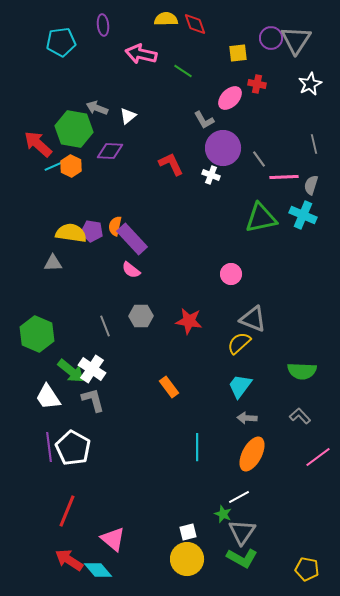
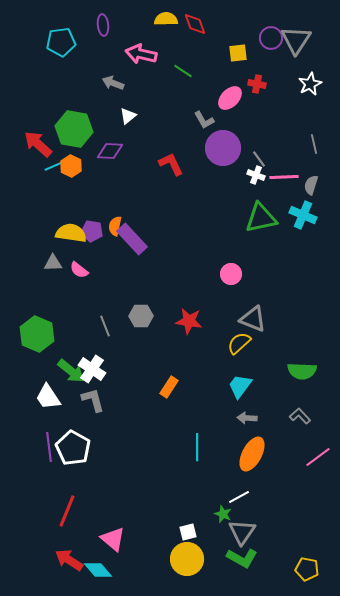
gray arrow at (97, 108): moved 16 px right, 25 px up
white cross at (211, 175): moved 45 px right
pink semicircle at (131, 270): moved 52 px left
orange rectangle at (169, 387): rotated 70 degrees clockwise
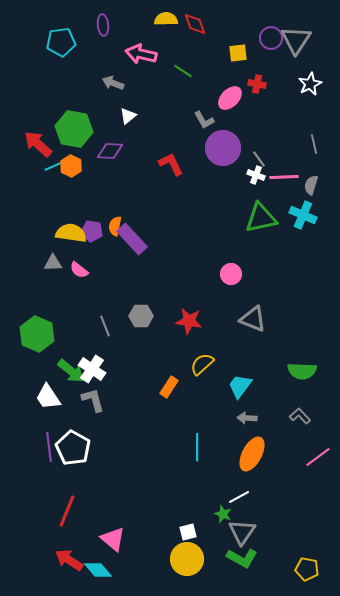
yellow semicircle at (239, 343): moved 37 px left, 21 px down
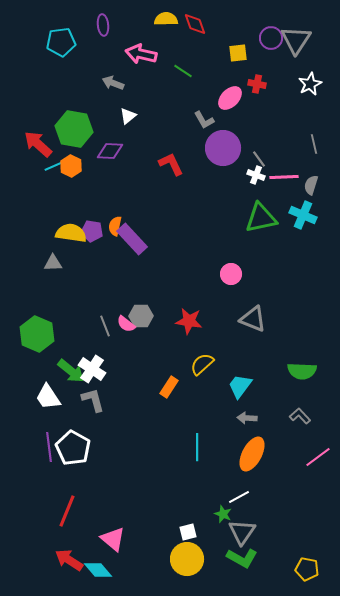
pink semicircle at (79, 270): moved 47 px right, 54 px down
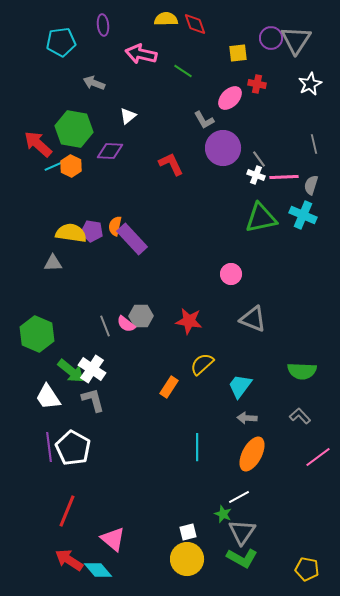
gray arrow at (113, 83): moved 19 px left
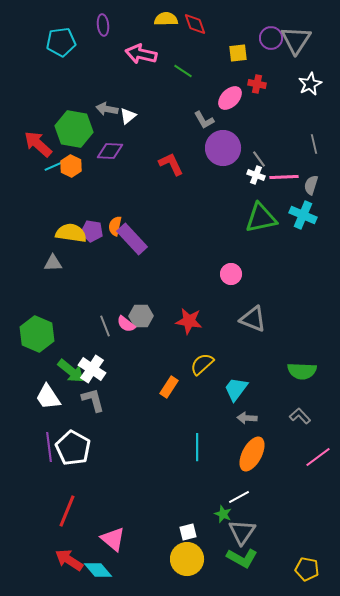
gray arrow at (94, 83): moved 13 px right, 26 px down; rotated 10 degrees counterclockwise
cyan trapezoid at (240, 386): moved 4 px left, 3 px down
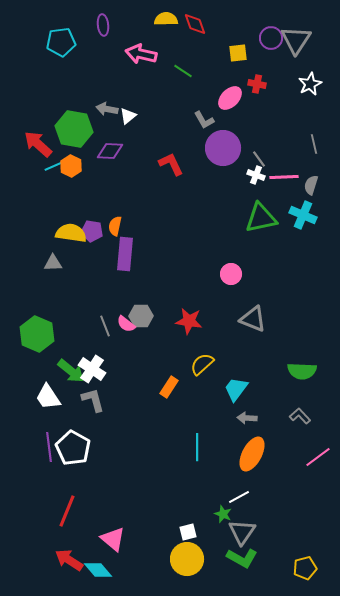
purple rectangle at (132, 239): moved 7 px left, 15 px down; rotated 48 degrees clockwise
yellow pentagon at (307, 569): moved 2 px left, 1 px up; rotated 25 degrees counterclockwise
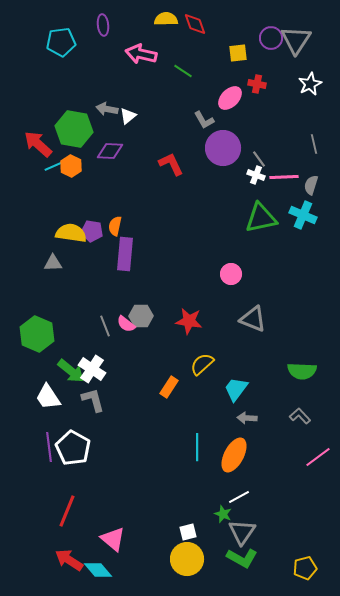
orange ellipse at (252, 454): moved 18 px left, 1 px down
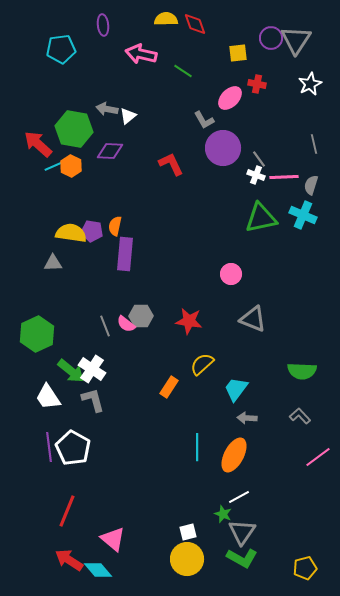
cyan pentagon at (61, 42): moved 7 px down
green hexagon at (37, 334): rotated 12 degrees clockwise
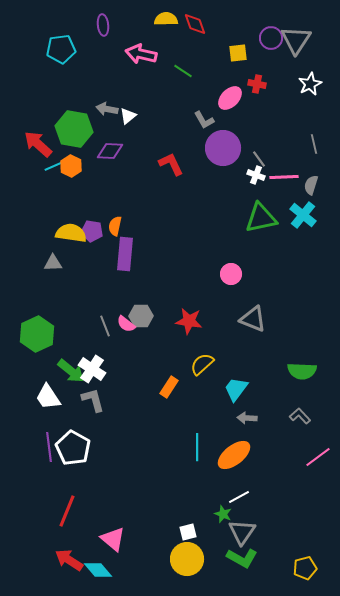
cyan cross at (303, 215): rotated 16 degrees clockwise
orange ellipse at (234, 455): rotated 24 degrees clockwise
